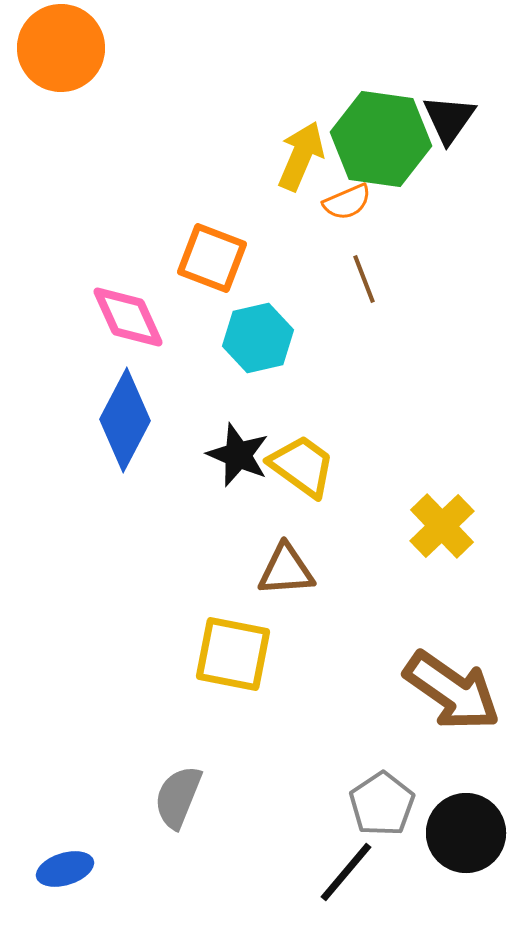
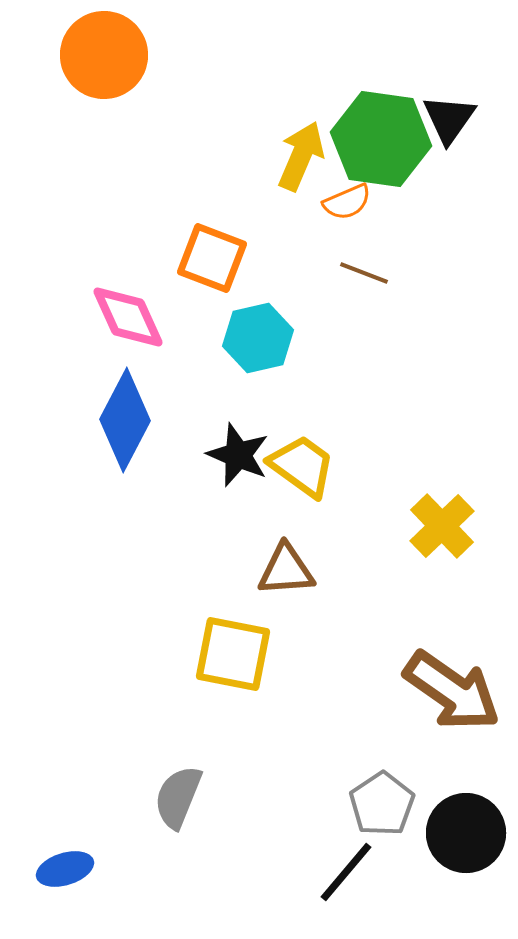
orange circle: moved 43 px right, 7 px down
brown line: moved 6 px up; rotated 48 degrees counterclockwise
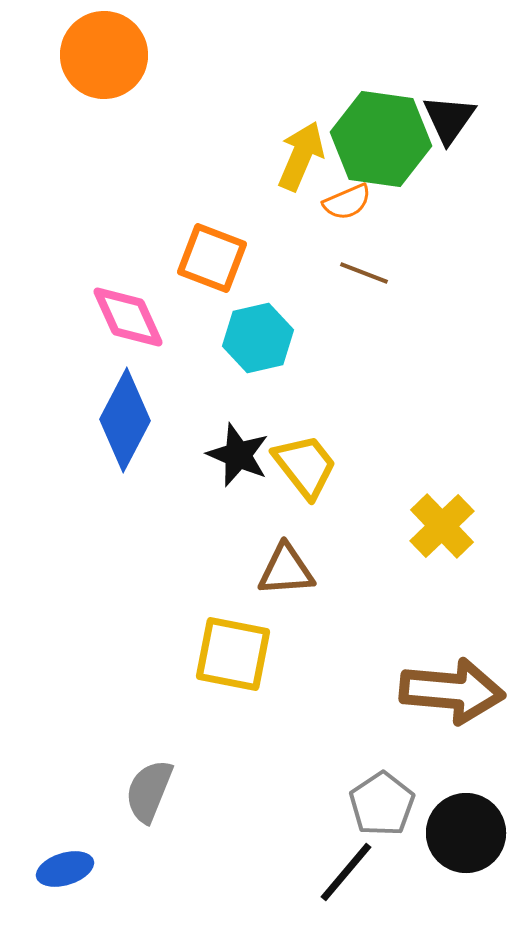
yellow trapezoid: moved 3 px right; rotated 16 degrees clockwise
brown arrow: rotated 30 degrees counterclockwise
gray semicircle: moved 29 px left, 6 px up
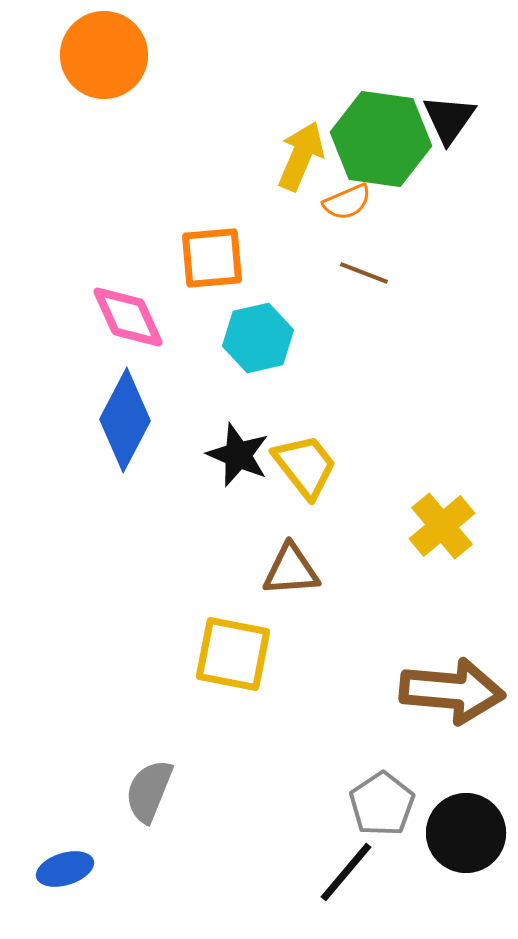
orange square: rotated 26 degrees counterclockwise
yellow cross: rotated 4 degrees clockwise
brown triangle: moved 5 px right
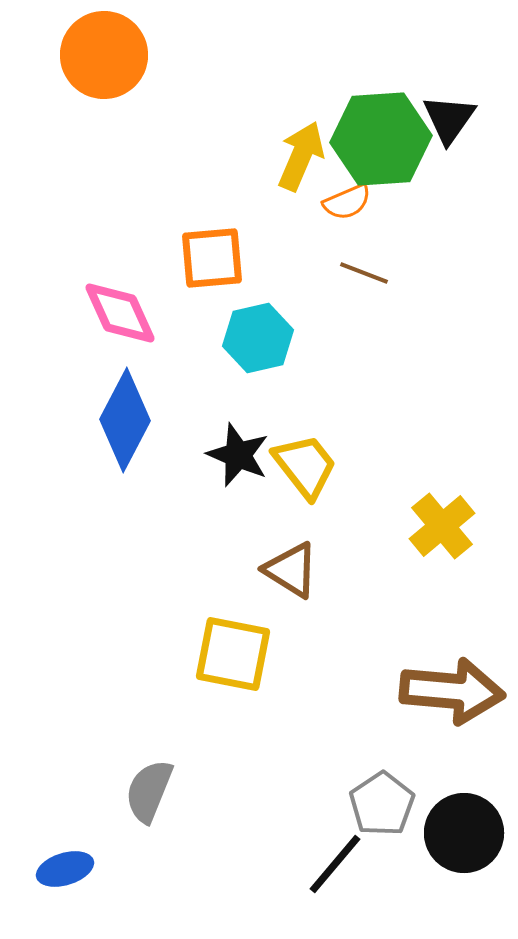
green hexagon: rotated 12 degrees counterclockwise
pink diamond: moved 8 px left, 4 px up
brown triangle: rotated 36 degrees clockwise
black circle: moved 2 px left
black line: moved 11 px left, 8 px up
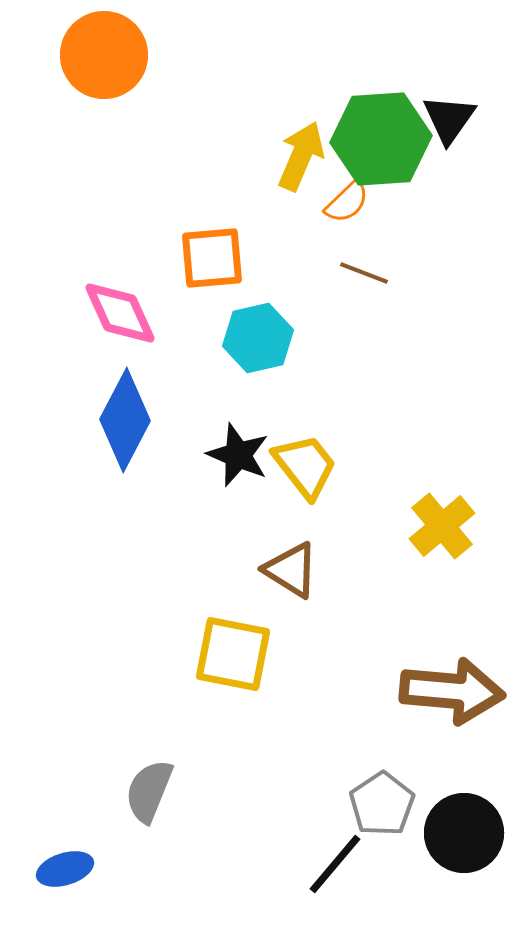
orange semicircle: rotated 21 degrees counterclockwise
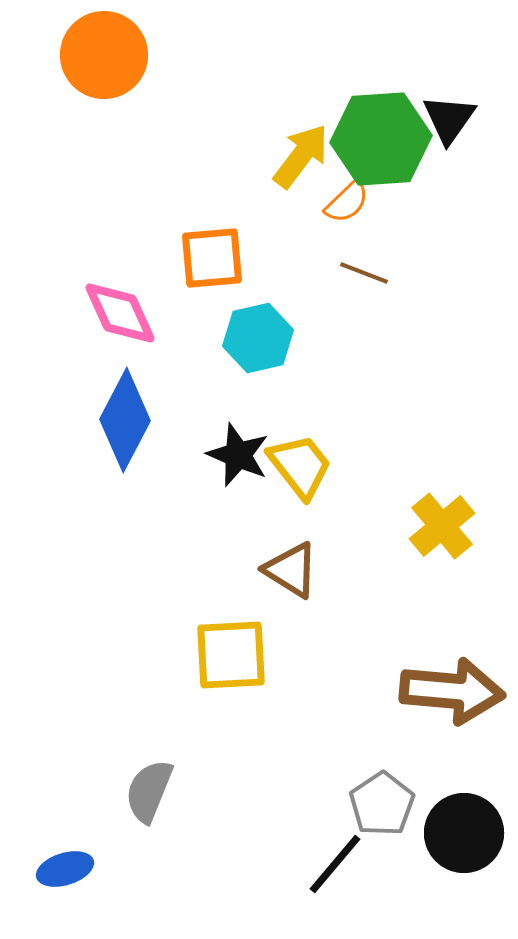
yellow arrow: rotated 14 degrees clockwise
yellow trapezoid: moved 5 px left
yellow square: moved 2 px left, 1 px down; rotated 14 degrees counterclockwise
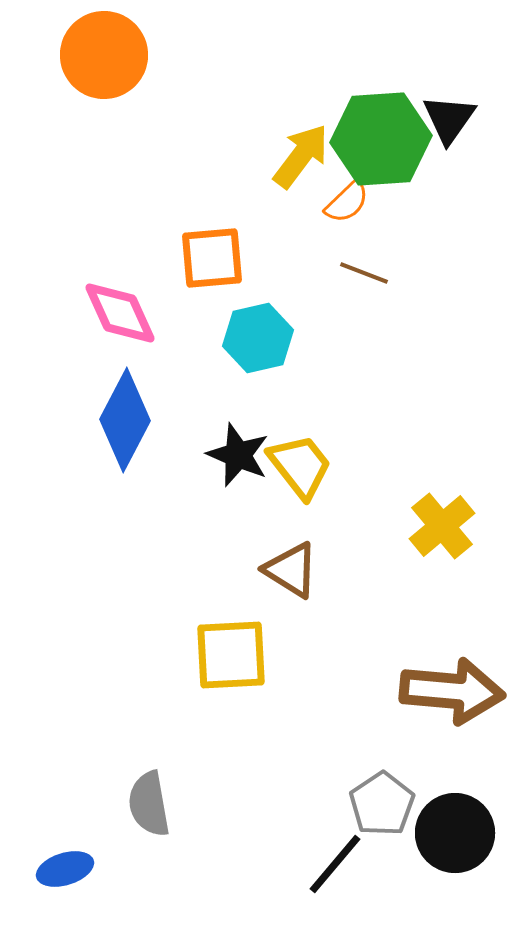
gray semicircle: moved 13 px down; rotated 32 degrees counterclockwise
black circle: moved 9 px left
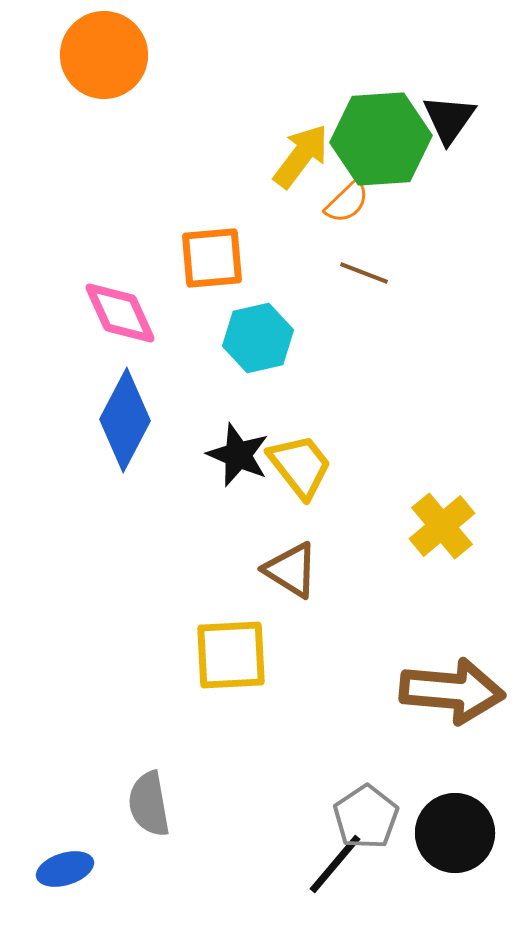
gray pentagon: moved 16 px left, 13 px down
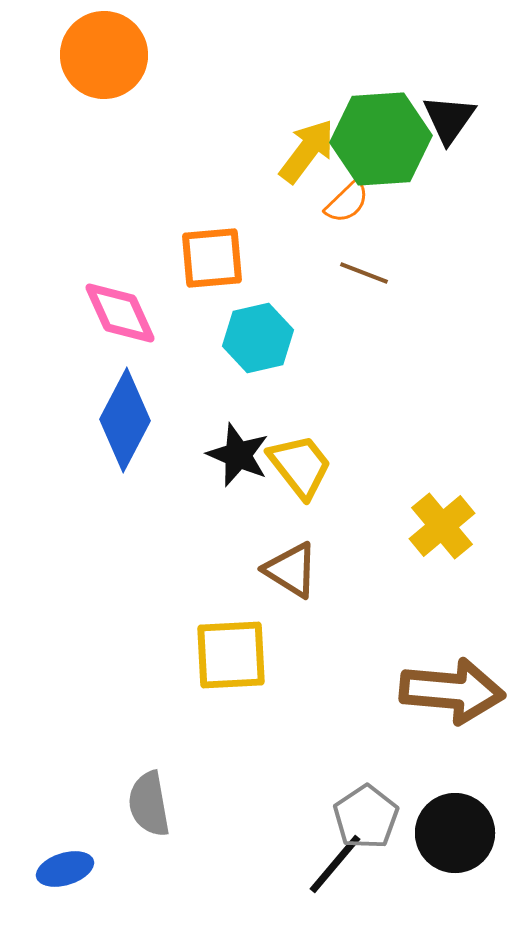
yellow arrow: moved 6 px right, 5 px up
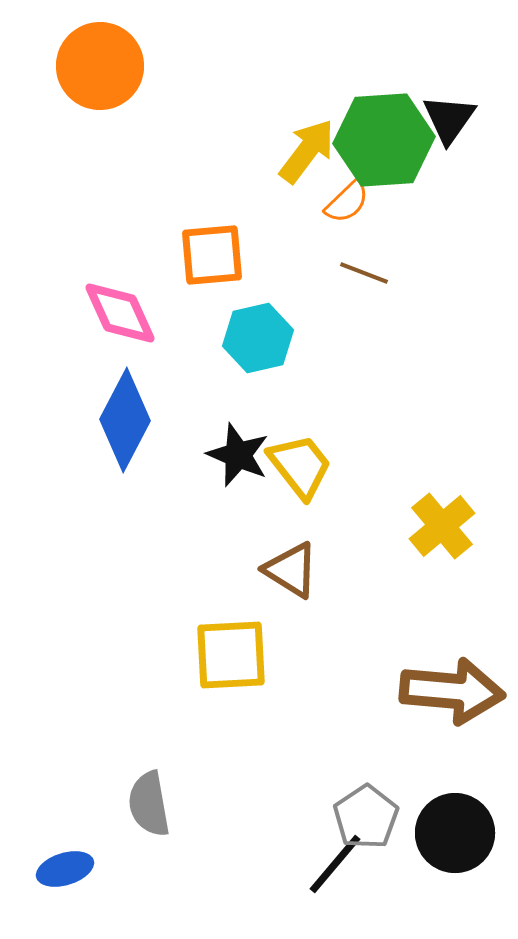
orange circle: moved 4 px left, 11 px down
green hexagon: moved 3 px right, 1 px down
orange square: moved 3 px up
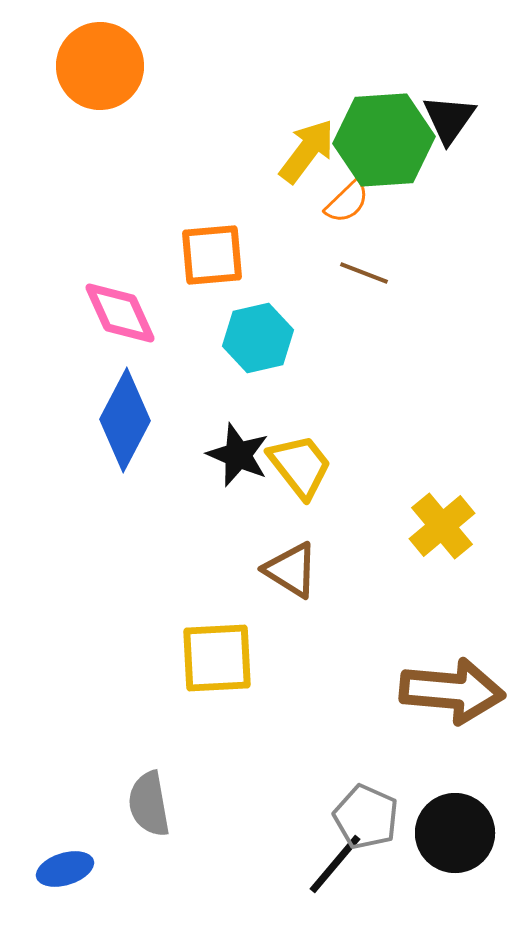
yellow square: moved 14 px left, 3 px down
gray pentagon: rotated 14 degrees counterclockwise
